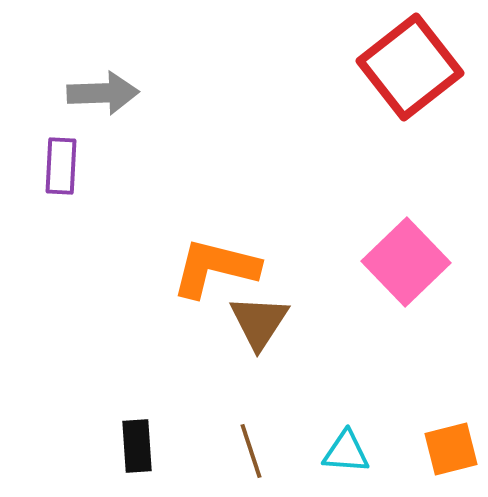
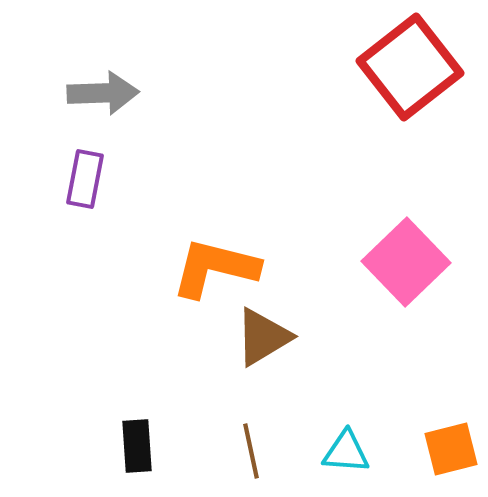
purple rectangle: moved 24 px right, 13 px down; rotated 8 degrees clockwise
brown triangle: moved 4 px right, 15 px down; rotated 26 degrees clockwise
brown line: rotated 6 degrees clockwise
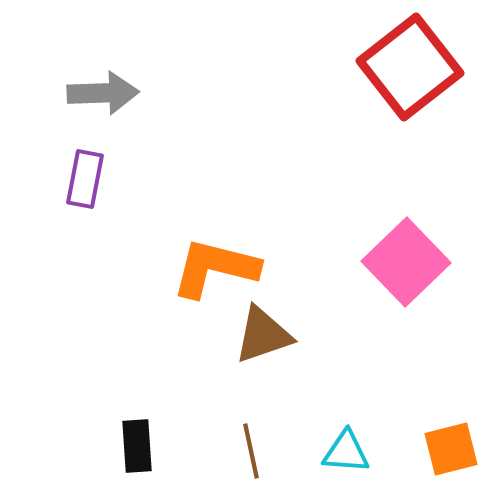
brown triangle: moved 2 px up; rotated 12 degrees clockwise
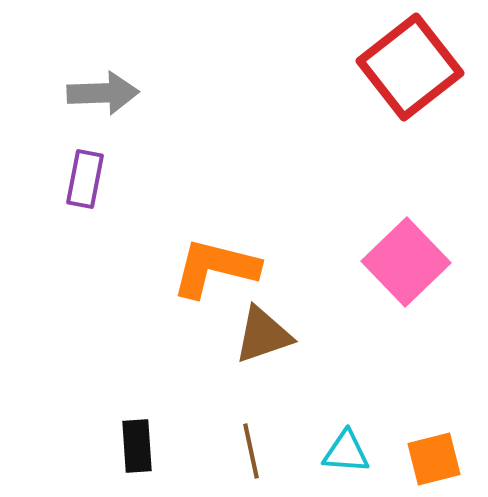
orange square: moved 17 px left, 10 px down
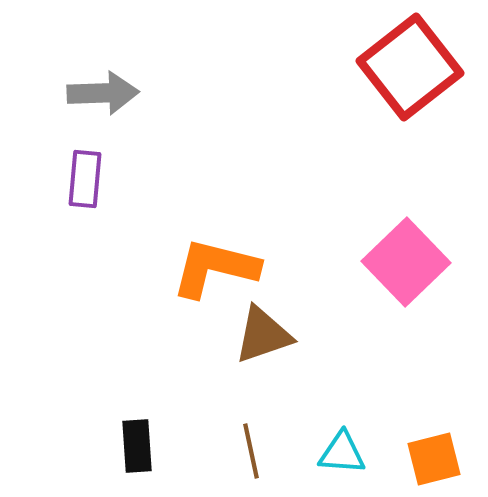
purple rectangle: rotated 6 degrees counterclockwise
cyan triangle: moved 4 px left, 1 px down
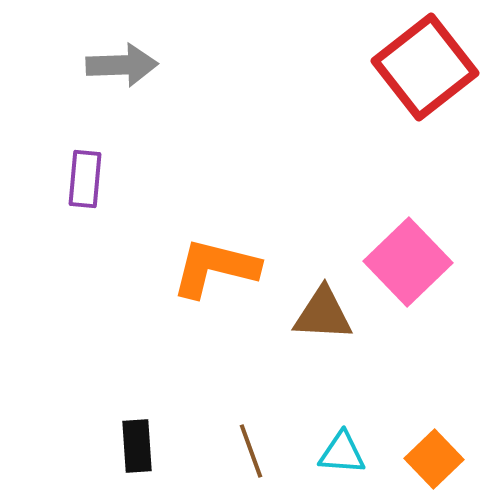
red square: moved 15 px right
gray arrow: moved 19 px right, 28 px up
pink square: moved 2 px right
brown triangle: moved 60 px right, 21 px up; rotated 22 degrees clockwise
brown line: rotated 8 degrees counterclockwise
orange square: rotated 30 degrees counterclockwise
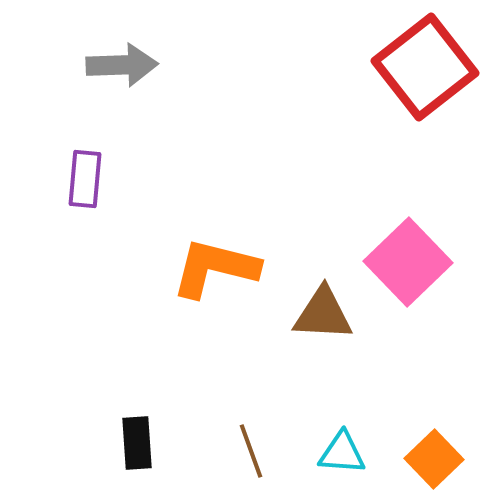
black rectangle: moved 3 px up
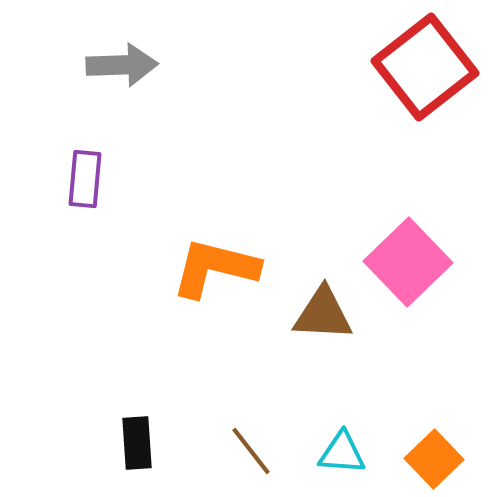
brown line: rotated 18 degrees counterclockwise
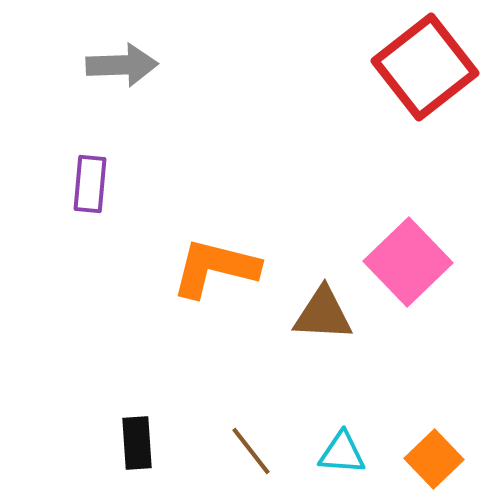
purple rectangle: moved 5 px right, 5 px down
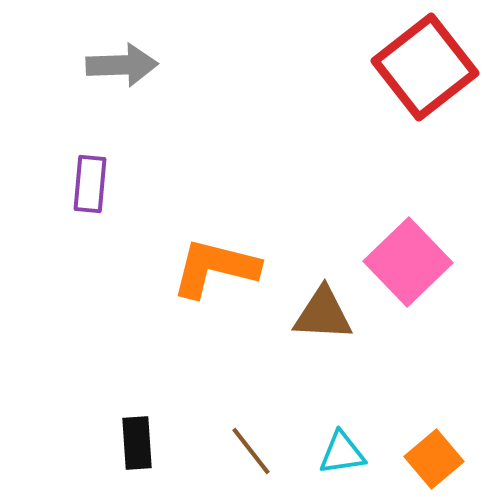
cyan triangle: rotated 12 degrees counterclockwise
orange square: rotated 4 degrees clockwise
